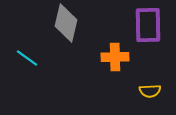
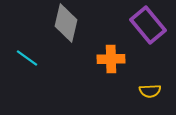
purple rectangle: rotated 39 degrees counterclockwise
orange cross: moved 4 px left, 2 px down
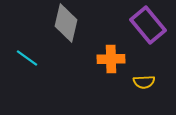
yellow semicircle: moved 6 px left, 9 px up
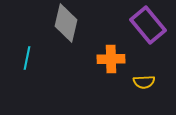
cyan line: rotated 65 degrees clockwise
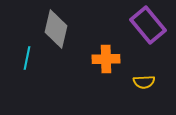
gray diamond: moved 10 px left, 6 px down
orange cross: moved 5 px left
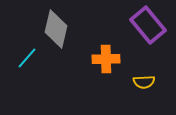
cyan line: rotated 30 degrees clockwise
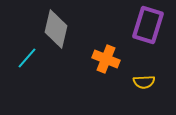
purple rectangle: rotated 57 degrees clockwise
orange cross: rotated 24 degrees clockwise
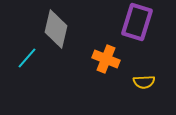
purple rectangle: moved 11 px left, 3 px up
